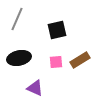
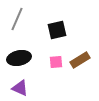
purple triangle: moved 15 px left
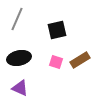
pink square: rotated 24 degrees clockwise
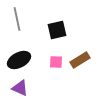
gray line: rotated 35 degrees counterclockwise
black ellipse: moved 2 px down; rotated 15 degrees counterclockwise
pink square: rotated 16 degrees counterclockwise
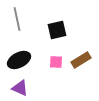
brown rectangle: moved 1 px right
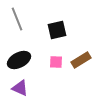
gray line: rotated 10 degrees counterclockwise
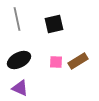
gray line: rotated 10 degrees clockwise
black square: moved 3 px left, 6 px up
brown rectangle: moved 3 px left, 1 px down
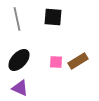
black square: moved 1 px left, 7 px up; rotated 18 degrees clockwise
black ellipse: rotated 20 degrees counterclockwise
